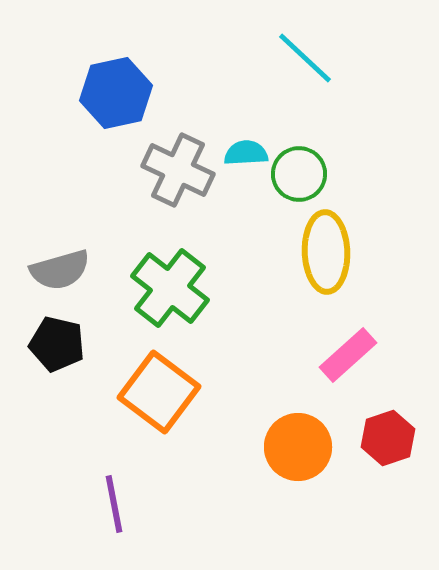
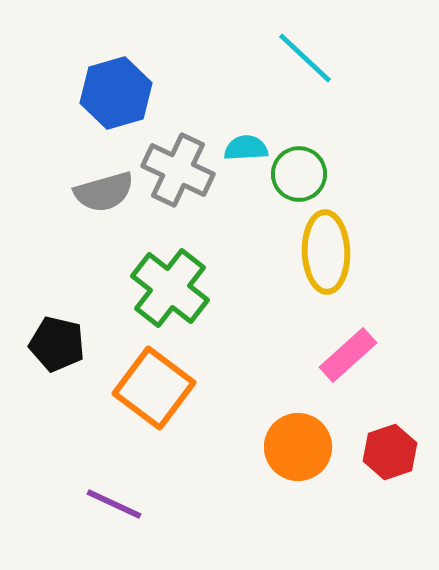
blue hexagon: rotated 4 degrees counterclockwise
cyan semicircle: moved 5 px up
gray semicircle: moved 44 px right, 78 px up
orange square: moved 5 px left, 4 px up
red hexagon: moved 2 px right, 14 px down
purple line: rotated 54 degrees counterclockwise
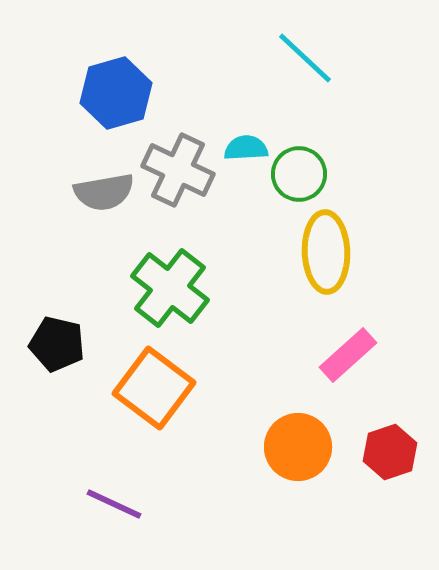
gray semicircle: rotated 6 degrees clockwise
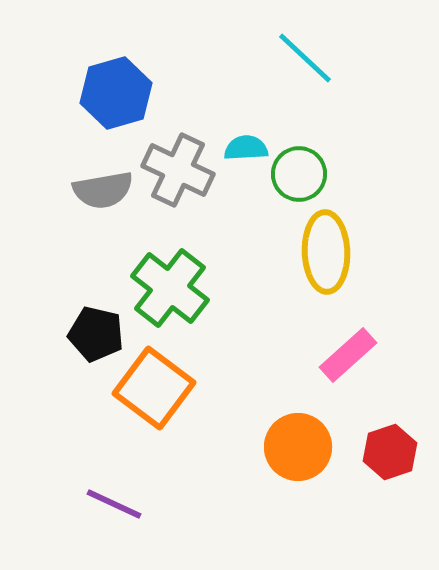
gray semicircle: moved 1 px left, 2 px up
black pentagon: moved 39 px right, 10 px up
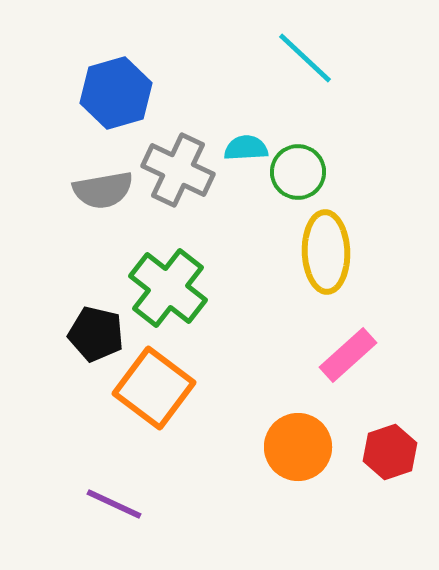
green circle: moved 1 px left, 2 px up
green cross: moved 2 px left
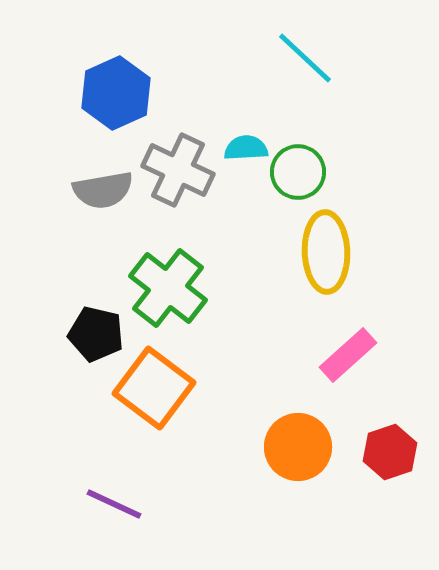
blue hexagon: rotated 8 degrees counterclockwise
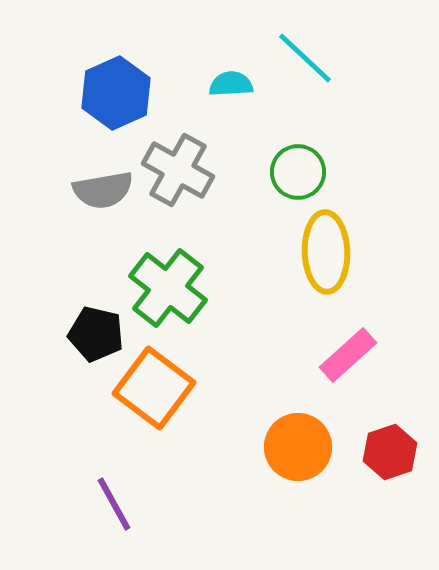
cyan semicircle: moved 15 px left, 64 px up
gray cross: rotated 4 degrees clockwise
purple line: rotated 36 degrees clockwise
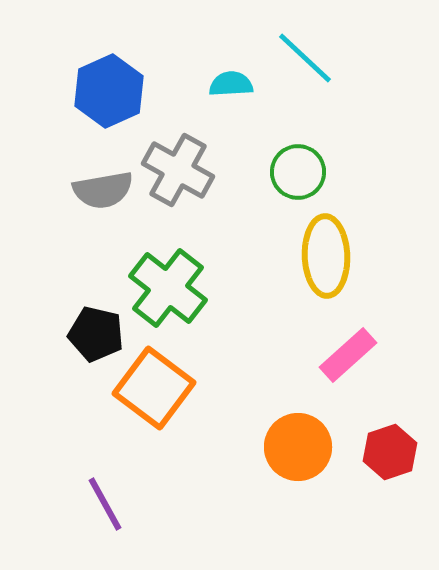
blue hexagon: moved 7 px left, 2 px up
yellow ellipse: moved 4 px down
purple line: moved 9 px left
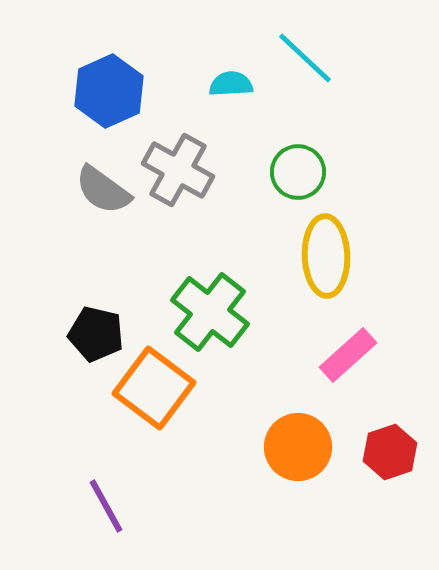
gray semicircle: rotated 46 degrees clockwise
green cross: moved 42 px right, 24 px down
purple line: moved 1 px right, 2 px down
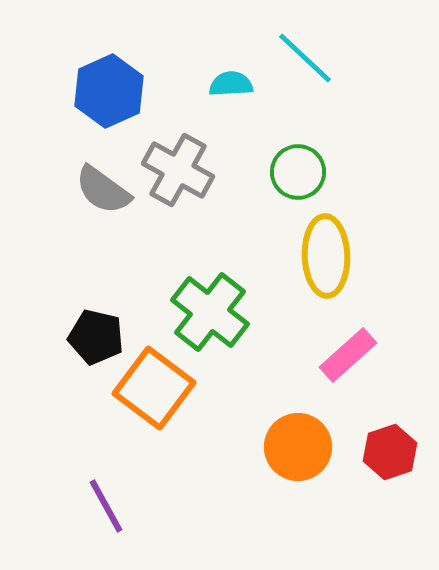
black pentagon: moved 3 px down
